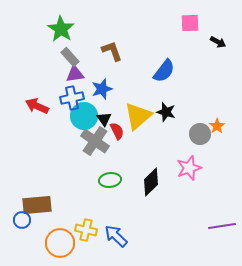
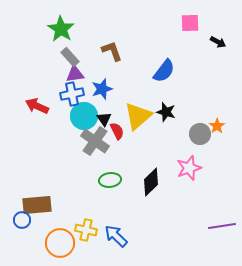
blue cross: moved 4 px up
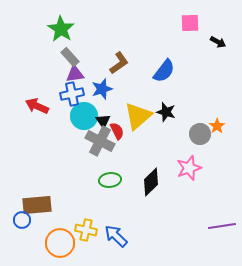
brown L-shape: moved 7 px right, 12 px down; rotated 75 degrees clockwise
black triangle: moved 1 px left, 2 px down
gray cross: moved 5 px right; rotated 8 degrees counterclockwise
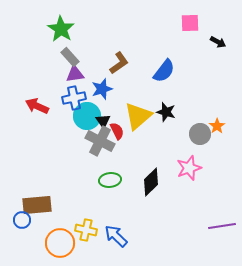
blue cross: moved 2 px right, 4 px down
cyan circle: moved 3 px right
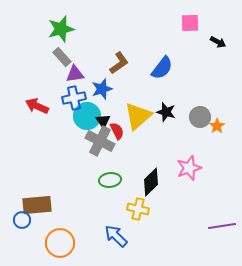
green star: rotated 24 degrees clockwise
gray rectangle: moved 8 px left
blue semicircle: moved 2 px left, 3 px up
gray circle: moved 17 px up
yellow cross: moved 52 px right, 21 px up
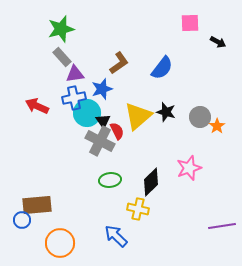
cyan circle: moved 3 px up
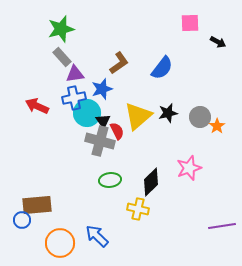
black star: moved 2 px right, 1 px down; rotated 30 degrees counterclockwise
gray cross: rotated 12 degrees counterclockwise
blue arrow: moved 19 px left
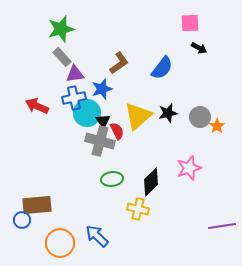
black arrow: moved 19 px left, 6 px down
green ellipse: moved 2 px right, 1 px up
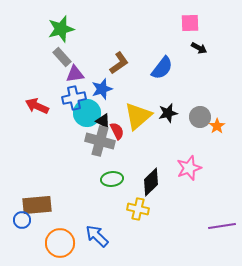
black triangle: rotated 28 degrees counterclockwise
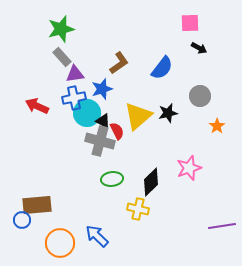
gray circle: moved 21 px up
